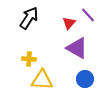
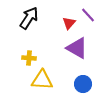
yellow cross: moved 1 px up
blue circle: moved 2 px left, 5 px down
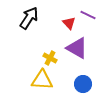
purple line: rotated 21 degrees counterclockwise
red triangle: rotated 24 degrees counterclockwise
yellow cross: moved 21 px right; rotated 24 degrees clockwise
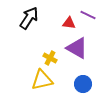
red triangle: rotated 40 degrees counterclockwise
yellow triangle: rotated 15 degrees counterclockwise
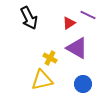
black arrow: rotated 120 degrees clockwise
red triangle: rotated 40 degrees counterclockwise
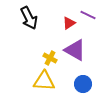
purple triangle: moved 2 px left, 2 px down
yellow triangle: moved 2 px right, 1 px down; rotated 15 degrees clockwise
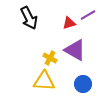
purple line: rotated 56 degrees counterclockwise
red triangle: rotated 16 degrees clockwise
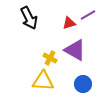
yellow triangle: moved 1 px left
